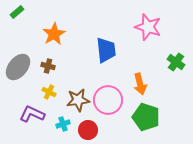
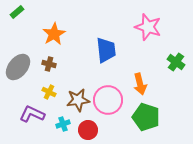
brown cross: moved 1 px right, 2 px up
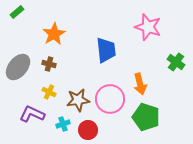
pink circle: moved 2 px right, 1 px up
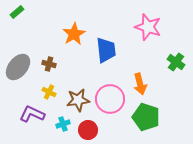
orange star: moved 20 px right
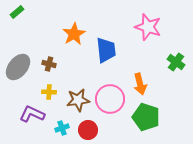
yellow cross: rotated 24 degrees counterclockwise
cyan cross: moved 1 px left, 4 px down
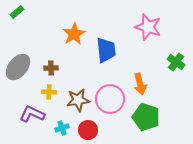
brown cross: moved 2 px right, 4 px down; rotated 16 degrees counterclockwise
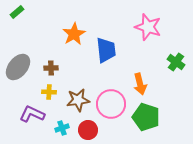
pink circle: moved 1 px right, 5 px down
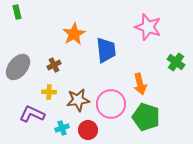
green rectangle: rotated 64 degrees counterclockwise
brown cross: moved 3 px right, 3 px up; rotated 24 degrees counterclockwise
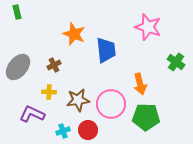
orange star: rotated 20 degrees counterclockwise
green pentagon: rotated 16 degrees counterclockwise
cyan cross: moved 1 px right, 3 px down
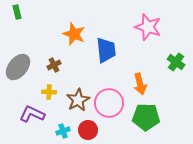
brown star: rotated 20 degrees counterclockwise
pink circle: moved 2 px left, 1 px up
